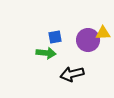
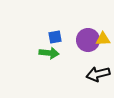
yellow triangle: moved 6 px down
green arrow: moved 3 px right
black arrow: moved 26 px right
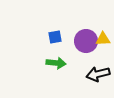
purple circle: moved 2 px left, 1 px down
green arrow: moved 7 px right, 10 px down
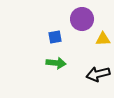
purple circle: moved 4 px left, 22 px up
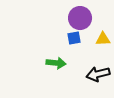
purple circle: moved 2 px left, 1 px up
blue square: moved 19 px right, 1 px down
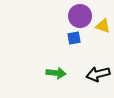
purple circle: moved 2 px up
yellow triangle: moved 13 px up; rotated 21 degrees clockwise
green arrow: moved 10 px down
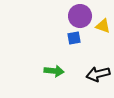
green arrow: moved 2 px left, 2 px up
